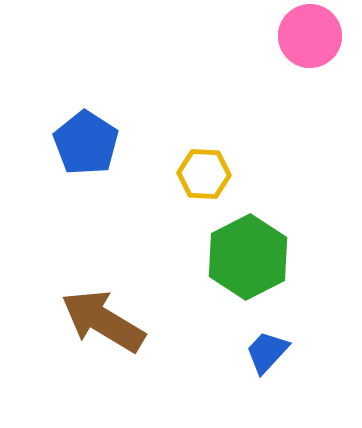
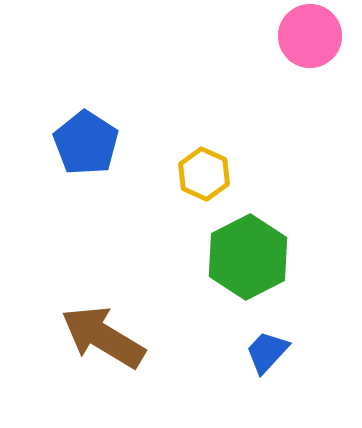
yellow hexagon: rotated 21 degrees clockwise
brown arrow: moved 16 px down
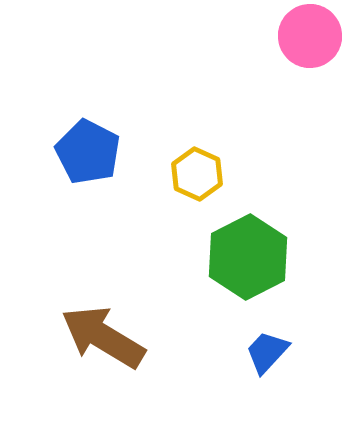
blue pentagon: moved 2 px right, 9 px down; rotated 6 degrees counterclockwise
yellow hexagon: moved 7 px left
